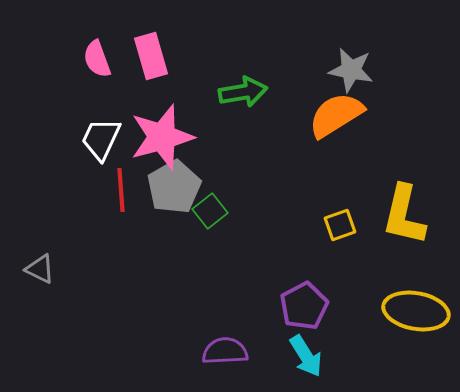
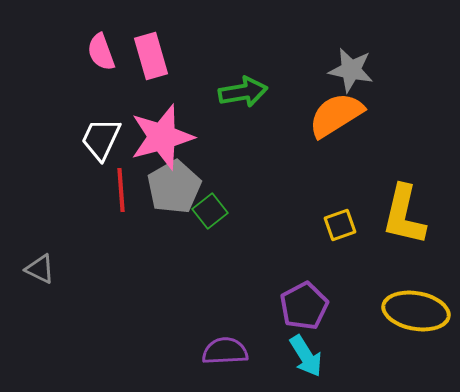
pink semicircle: moved 4 px right, 7 px up
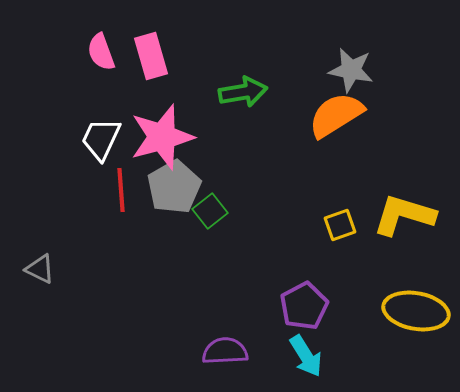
yellow L-shape: rotated 94 degrees clockwise
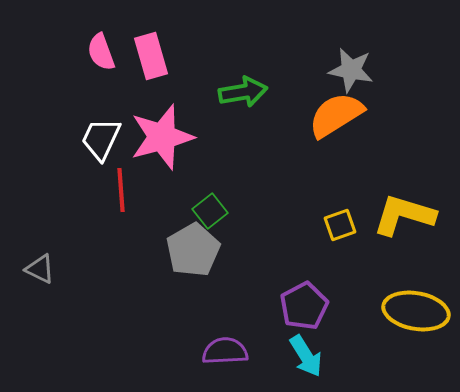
gray pentagon: moved 19 px right, 63 px down
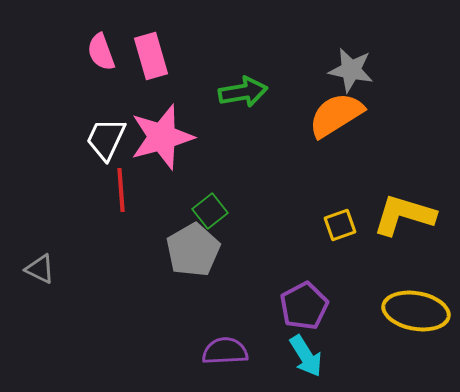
white trapezoid: moved 5 px right
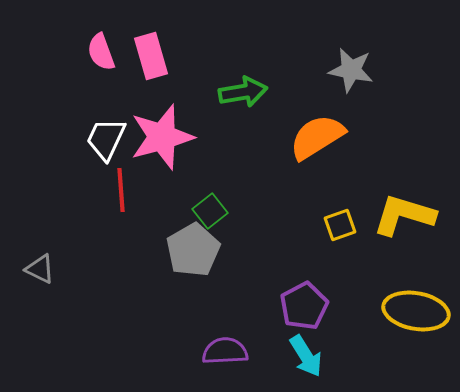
orange semicircle: moved 19 px left, 22 px down
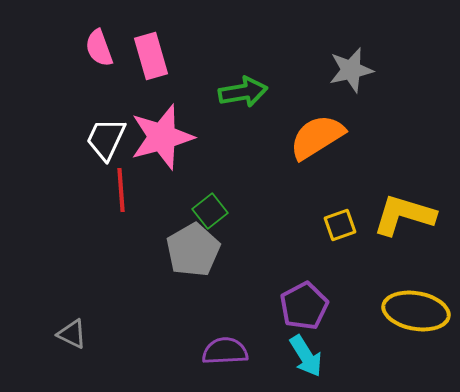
pink semicircle: moved 2 px left, 4 px up
gray star: rotated 24 degrees counterclockwise
gray triangle: moved 32 px right, 65 px down
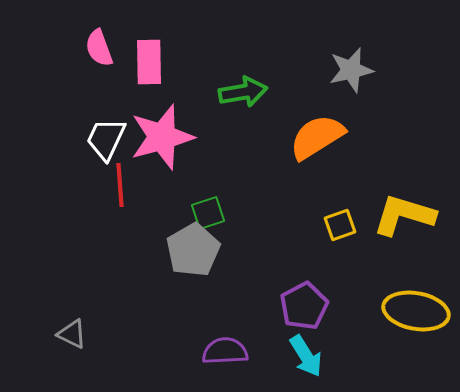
pink rectangle: moved 2 px left, 6 px down; rotated 15 degrees clockwise
red line: moved 1 px left, 5 px up
green square: moved 2 px left, 2 px down; rotated 20 degrees clockwise
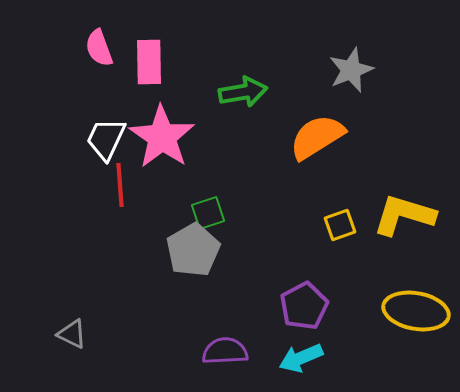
gray star: rotated 9 degrees counterclockwise
pink star: rotated 22 degrees counterclockwise
cyan arrow: moved 5 px left, 2 px down; rotated 99 degrees clockwise
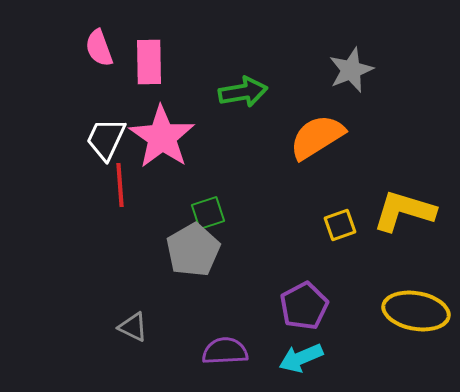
yellow L-shape: moved 4 px up
gray triangle: moved 61 px right, 7 px up
